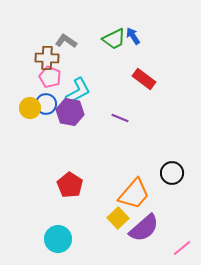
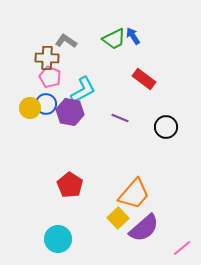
cyan L-shape: moved 5 px right, 1 px up
black circle: moved 6 px left, 46 px up
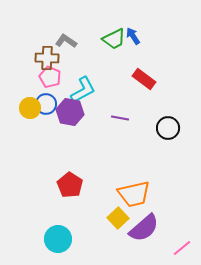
purple line: rotated 12 degrees counterclockwise
black circle: moved 2 px right, 1 px down
orange trapezoid: rotated 36 degrees clockwise
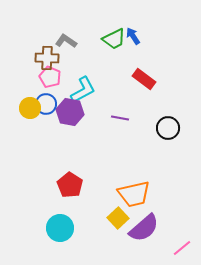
cyan circle: moved 2 px right, 11 px up
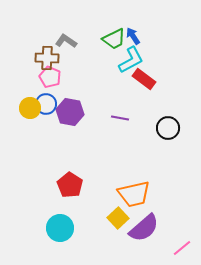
cyan L-shape: moved 48 px right, 30 px up
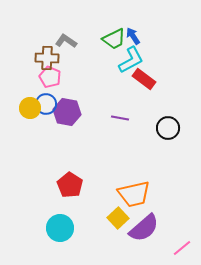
purple hexagon: moved 3 px left
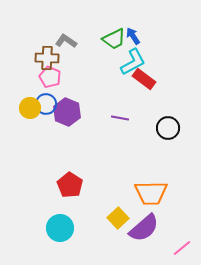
cyan L-shape: moved 2 px right, 2 px down
purple hexagon: rotated 12 degrees clockwise
orange trapezoid: moved 17 px right, 1 px up; rotated 12 degrees clockwise
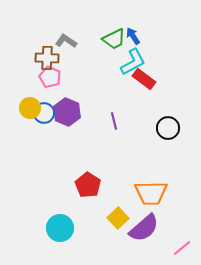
blue circle: moved 2 px left, 9 px down
purple line: moved 6 px left, 3 px down; rotated 66 degrees clockwise
red pentagon: moved 18 px right
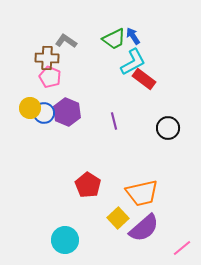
orange trapezoid: moved 9 px left; rotated 12 degrees counterclockwise
cyan circle: moved 5 px right, 12 px down
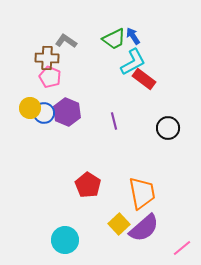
orange trapezoid: rotated 88 degrees counterclockwise
yellow square: moved 1 px right, 6 px down
